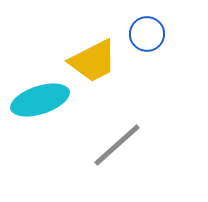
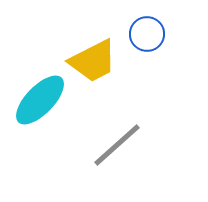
cyan ellipse: rotated 28 degrees counterclockwise
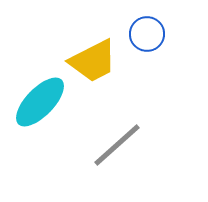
cyan ellipse: moved 2 px down
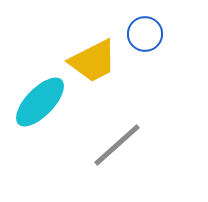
blue circle: moved 2 px left
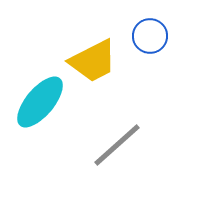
blue circle: moved 5 px right, 2 px down
cyan ellipse: rotated 4 degrees counterclockwise
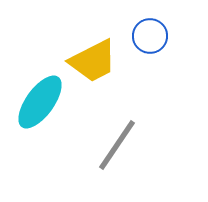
cyan ellipse: rotated 4 degrees counterclockwise
gray line: rotated 14 degrees counterclockwise
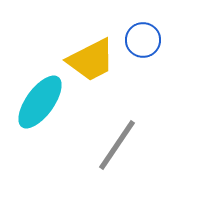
blue circle: moved 7 px left, 4 px down
yellow trapezoid: moved 2 px left, 1 px up
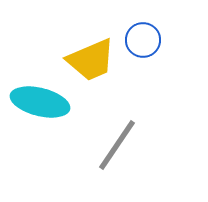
yellow trapezoid: rotated 4 degrees clockwise
cyan ellipse: rotated 68 degrees clockwise
